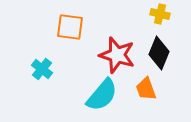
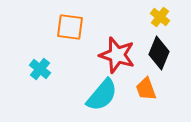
yellow cross: moved 3 px down; rotated 24 degrees clockwise
cyan cross: moved 2 px left
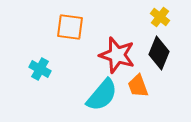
cyan cross: rotated 10 degrees counterclockwise
orange trapezoid: moved 8 px left, 3 px up
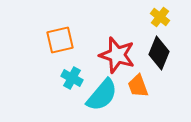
orange square: moved 10 px left, 13 px down; rotated 20 degrees counterclockwise
cyan cross: moved 32 px right, 9 px down
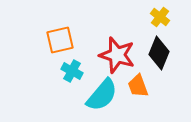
cyan cross: moved 7 px up
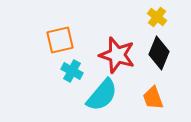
yellow cross: moved 3 px left
orange trapezoid: moved 15 px right, 12 px down
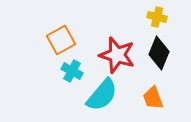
yellow cross: rotated 24 degrees counterclockwise
orange square: moved 1 px right; rotated 16 degrees counterclockwise
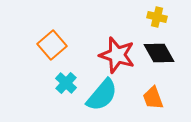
orange square: moved 9 px left, 5 px down; rotated 12 degrees counterclockwise
black diamond: rotated 52 degrees counterclockwise
cyan cross: moved 6 px left, 12 px down; rotated 15 degrees clockwise
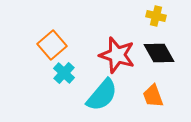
yellow cross: moved 1 px left, 1 px up
cyan cross: moved 2 px left, 10 px up
orange trapezoid: moved 2 px up
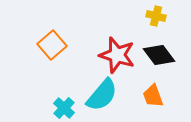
black diamond: moved 2 px down; rotated 8 degrees counterclockwise
cyan cross: moved 35 px down
